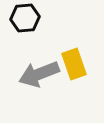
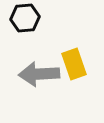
gray arrow: rotated 18 degrees clockwise
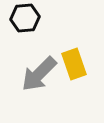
gray arrow: rotated 42 degrees counterclockwise
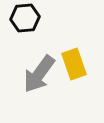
gray arrow: rotated 9 degrees counterclockwise
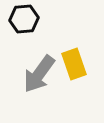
black hexagon: moved 1 px left, 1 px down
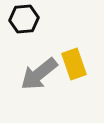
gray arrow: rotated 15 degrees clockwise
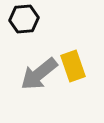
yellow rectangle: moved 1 px left, 2 px down
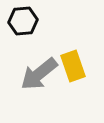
black hexagon: moved 1 px left, 2 px down
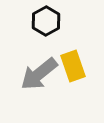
black hexagon: moved 23 px right; rotated 24 degrees counterclockwise
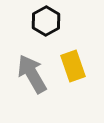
gray arrow: moved 7 px left; rotated 99 degrees clockwise
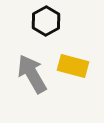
yellow rectangle: rotated 56 degrees counterclockwise
